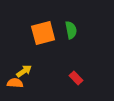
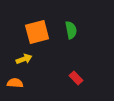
orange square: moved 6 px left, 1 px up
yellow arrow: moved 12 px up; rotated 14 degrees clockwise
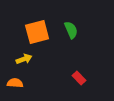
green semicircle: rotated 12 degrees counterclockwise
red rectangle: moved 3 px right
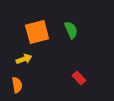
orange semicircle: moved 2 px right, 2 px down; rotated 77 degrees clockwise
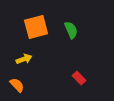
orange square: moved 1 px left, 5 px up
orange semicircle: rotated 35 degrees counterclockwise
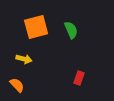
yellow arrow: rotated 35 degrees clockwise
red rectangle: rotated 64 degrees clockwise
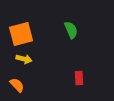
orange square: moved 15 px left, 7 px down
red rectangle: rotated 24 degrees counterclockwise
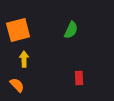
green semicircle: rotated 48 degrees clockwise
orange square: moved 3 px left, 4 px up
yellow arrow: rotated 105 degrees counterclockwise
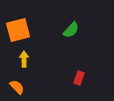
green semicircle: rotated 18 degrees clockwise
red rectangle: rotated 24 degrees clockwise
orange semicircle: moved 2 px down
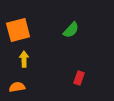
orange semicircle: rotated 56 degrees counterclockwise
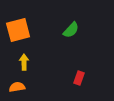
yellow arrow: moved 3 px down
